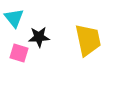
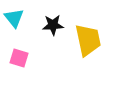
black star: moved 14 px right, 12 px up
pink square: moved 5 px down
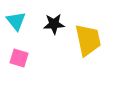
cyan triangle: moved 2 px right, 3 px down
black star: moved 1 px right, 1 px up
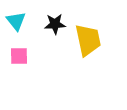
black star: moved 1 px right
pink square: moved 2 px up; rotated 18 degrees counterclockwise
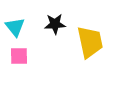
cyan triangle: moved 1 px left, 6 px down
yellow trapezoid: moved 2 px right, 2 px down
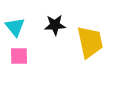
black star: moved 1 px down
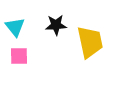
black star: moved 1 px right
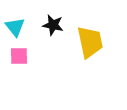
black star: moved 3 px left; rotated 15 degrees clockwise
